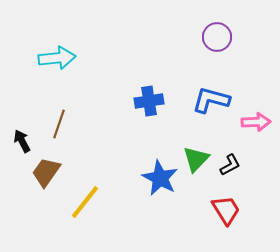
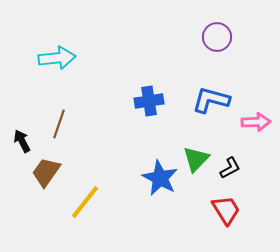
black L-shape: moved 3 px down
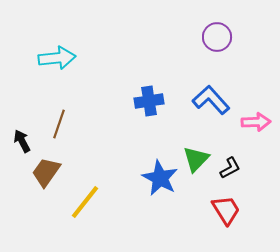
blue L-shape: rotated 33 degrees clockwise
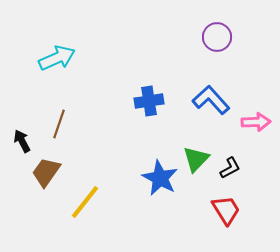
cyan arrow: rotated 18 degrees counterclockwise
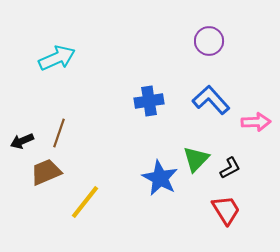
purple circle: moved 8 px left, 4 px down
brown line: moved 9 px down
black arrow: rotated 85 degrees counterclockwise
brown trapezoid: rotated 32 degrees clockwise
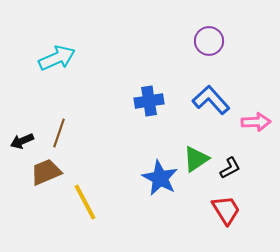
green triangle: rotated 12 degrees clockwise
yellow line: rotated 66 degrees counterclockwise
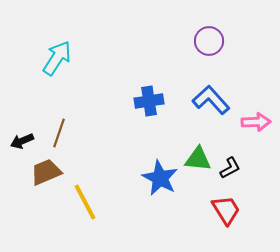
cyan arrow: rotated 33 degrees counterclockwise
green triangle: moved 2 px right; rotated 40 degrees clockwise
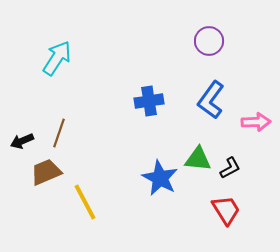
blue L-shape: rotated 102 degrees counterclockwise
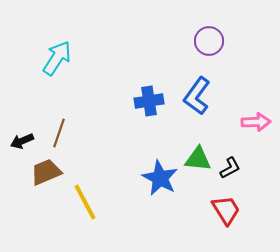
blue L-shape: moved 14 px left, 4 px up
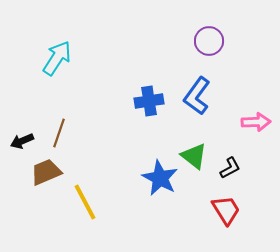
green triangle: moved 4 px left, 3 px up; rotated 32 degrees clockwise
